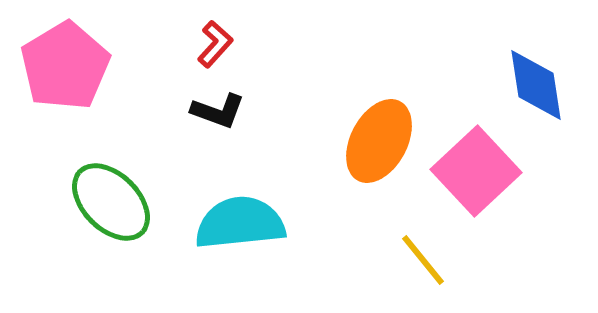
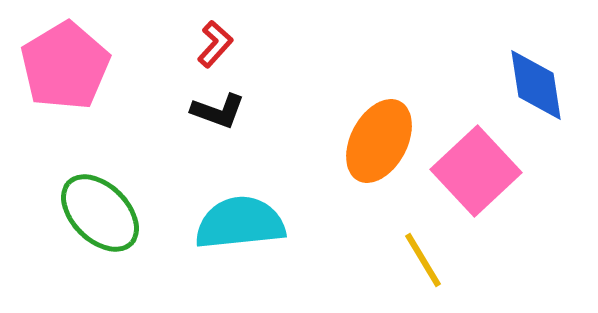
green ellipse: moved 11 px left, 11 px down
yellow line: rotated 8 degrees clockwise
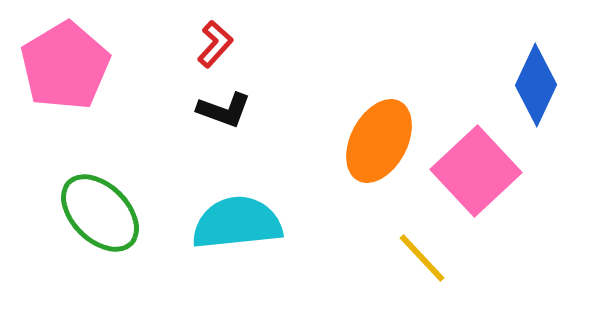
blue diamond: rotated 34 degrees clockwise
black L-shape: moved 6 px right, 1 px up
cyan semicircle: moved 3 px left
yellow line: moved 1 px left, 2 px up; rotated 12 degrees counterclockwise
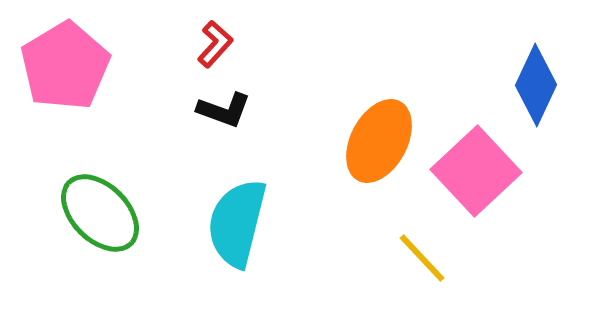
cyan semicircle: rotated 70 degrees counterclockwise
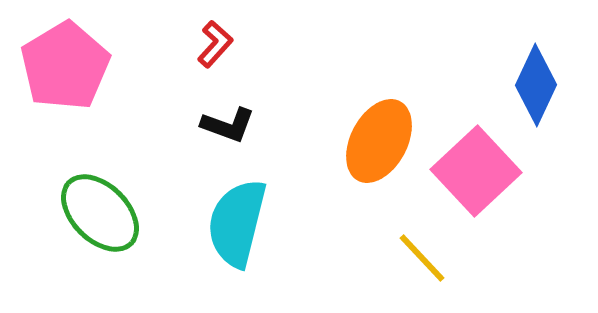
black L-shape: moved 4 px right, 15 px down
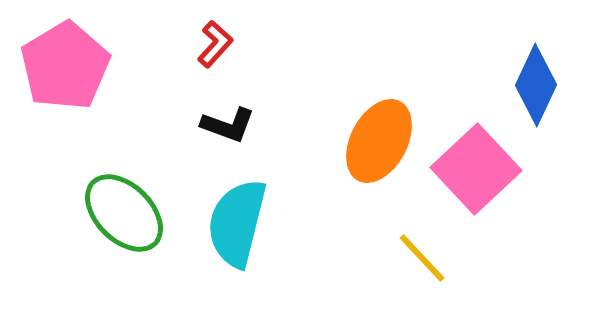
pink square: moved 2 px up
green ellipse: moved 24 px right
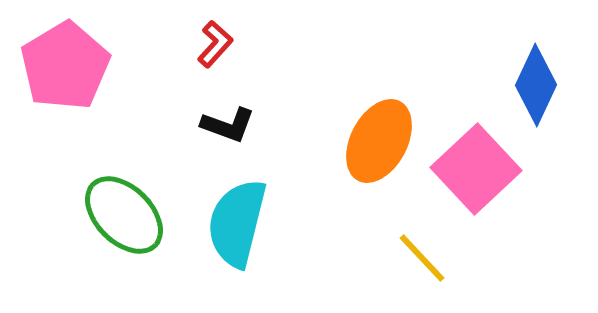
green ellipse: moved 2 px down
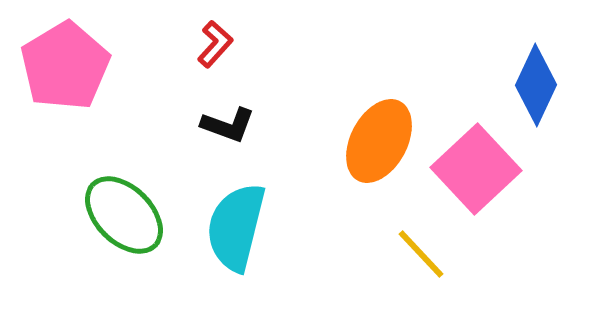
cyan semicircle: moved 1 px left, 4 px down
yellow line: moved 1 px left, 4 px up
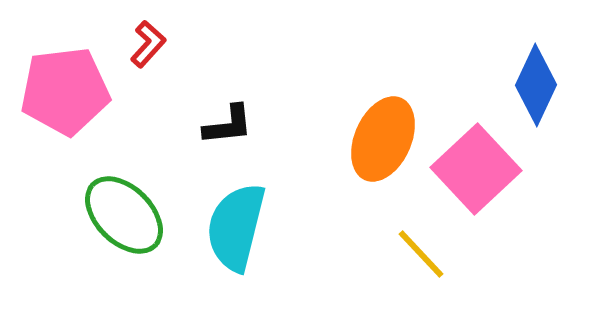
red L-shape: moved 67 px left
pink pentagon: moved 25 px down; rotated 24 degrees clockwise
black L-shape: rotated 26 degrees counterclockwise
orange ellipse: moved 4 px right, 2 px up; rotated 4 degrees counterclockwise
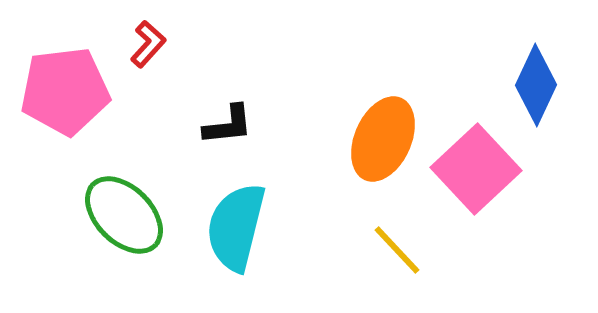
yellow line: moved 24 px left, 4 px up
